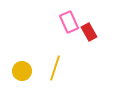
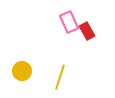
red rectangle: moved 2 px left, 1 px up
yellow line: moved 5 px right, 9 px down
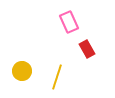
red rectangle: moved 18 px down
yellow line: moved 3 px left
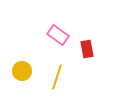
pink rectangle: moved 11 px left, 13 px down; rotated 30 degrees counterclockwise
red rectangle: rotated 18 degrees clockwise
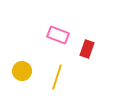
pink rectangle: rotated 15 degrees counterclockwise
red rectangle: rotated 30 degrees clockwise
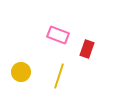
yellow circle: moved 1 px left, 1 px down
yellow line: moved 2 px right, 1 px up
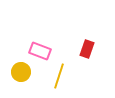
pink rectangle: moved 18 px left, 16 px down
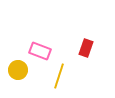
red rectangle: moved 1 px left, 1 px up
yellow circle: moved 3 px left, 2 px up
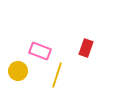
yellow circle: moved 1 px down
yellow line: moved 2 px left, 1 px up
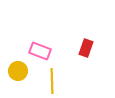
yellow line: moved 5 px left, 6 px down; rotated 20 degrees counterclockwise
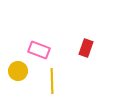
pink rectangle: moved 1 px left, 1 px up
